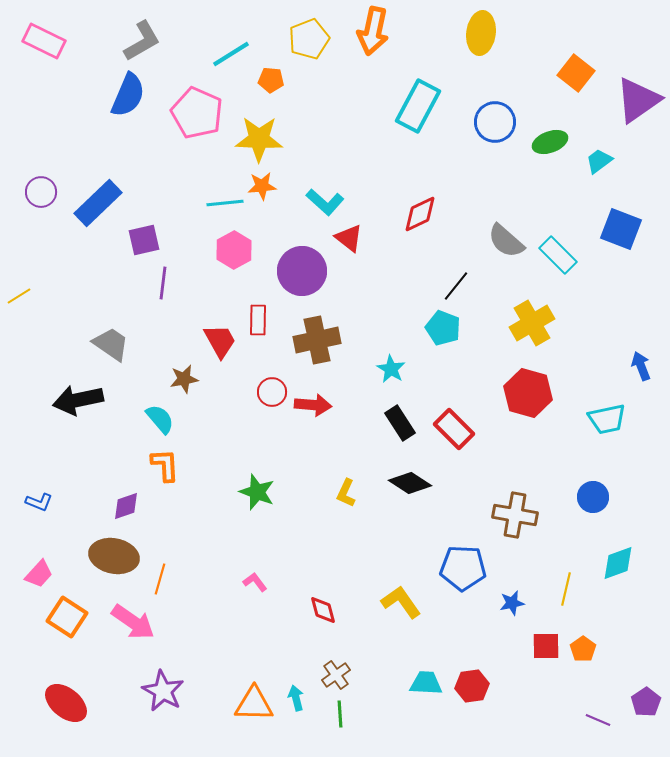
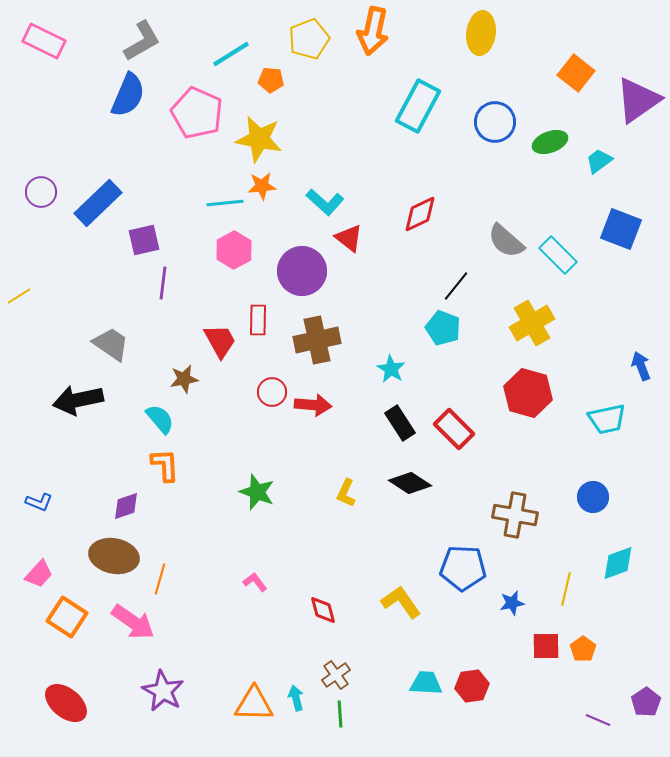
yellow star at (259, 139): rotated 9 degrees clockwise
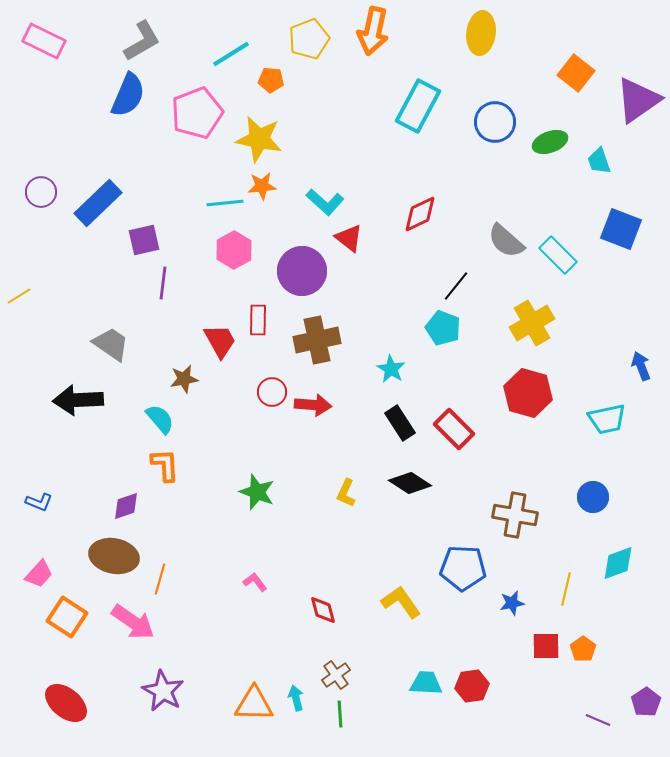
pink pentagon at (197, 113): rotated 27 degrees clockwise
cyan trapezoid at (599, 161): rotated 72 degrees counterclockwise
black arrow at (78, 400): rotated 9 degrees clockwise
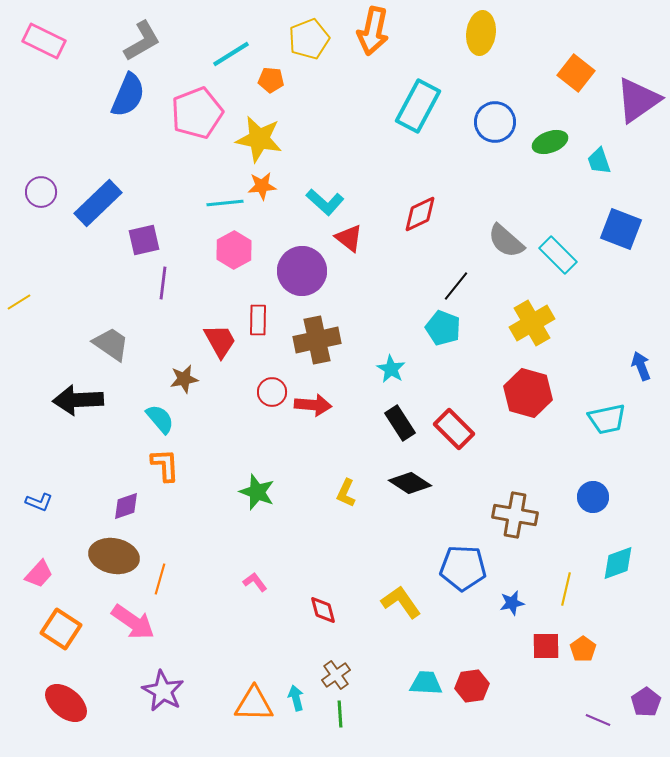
yellow line at (19, 296): moved 6 px down
orange square at (67, 617): moved 6 px left, 12 px down
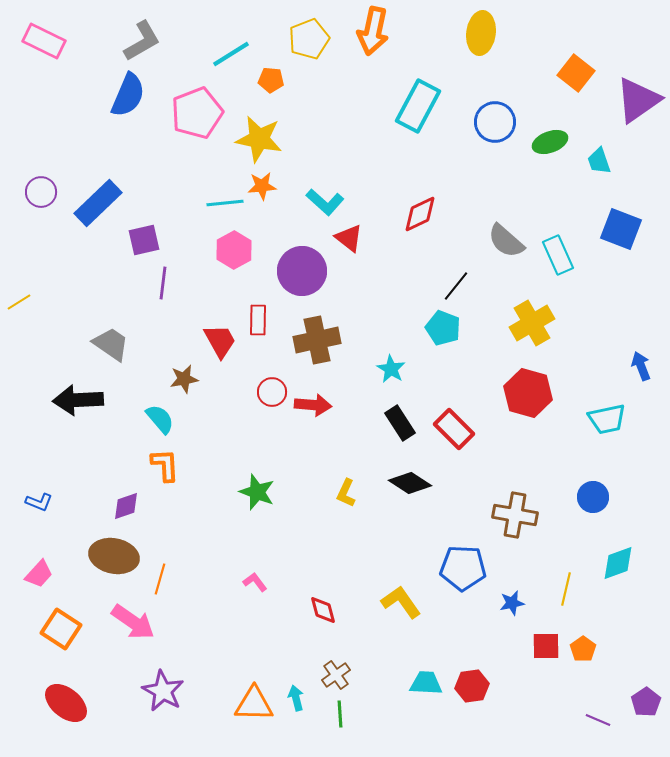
cyan rectangle at (558, 255): rotated 21 degrees clockwise
